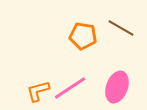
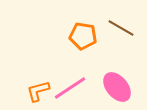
pink ellipse: rotated 60 degrees counterclockwise
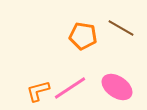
pink ellipse: rotated 16 degrees counterclockwise
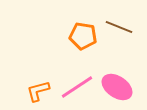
brown line: moved 2 px left, 1 px up; rotated 8 degrees counterclockwise
pink line: moved 7 px right, 1 px up
